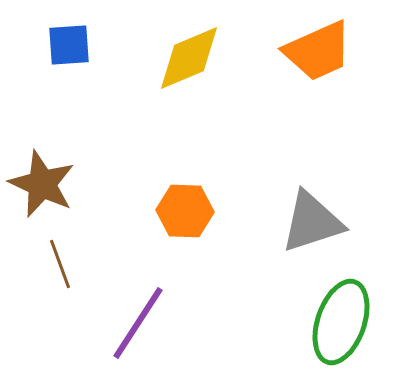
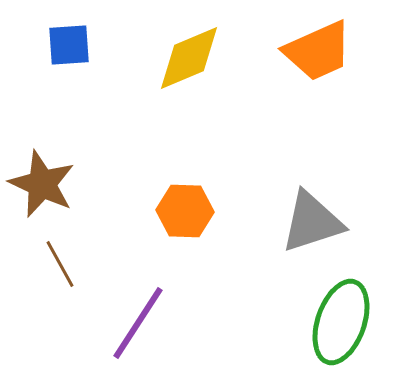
brown line: rotated 9 degrees counterclockwise
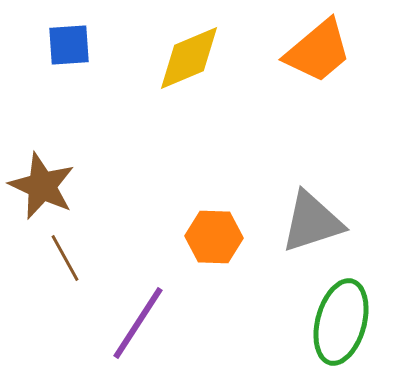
orange trapezoid: rotated 16 degrees counterclockwise
brown star: moved 2 px down
orange hexagon: moved 29 px right, 26 px down
brown line: moved 5 px right, 6 px up
green ellipse: rotated 4 degrees counterclockwise
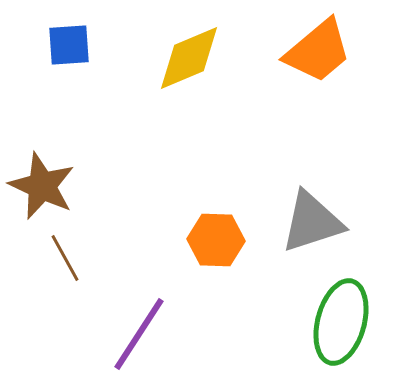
orange hexagon: moved 2 px right, 3 px down
purple line: moved 1 px right, 11 px down
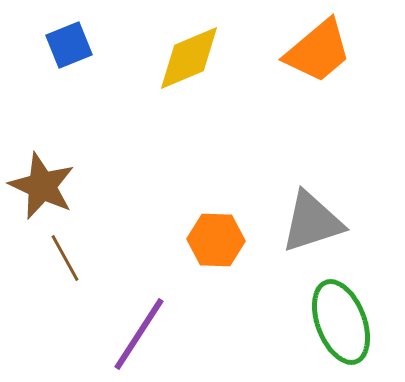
blue square: rotated 18 degrees counterclockwise
green ellipse: rotated 36 degrees counterclockwise
